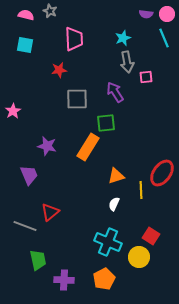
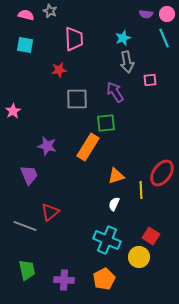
pink square: moved 4 px right, 3 px down
cyan cross: moved 1 px left, 2 px up
green trapezoid: moved 11 px left, 10 px down
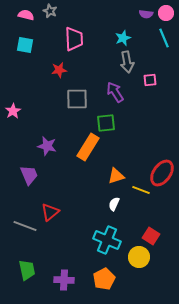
pink circle: moved 1 px left, 1 px up
yellow line: rotated 66 degrees counterclockwise
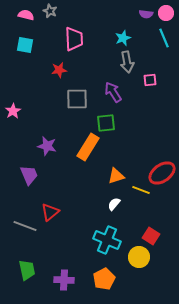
purple arrow: moved 2 px left
red ellipse: rotated 20 degrees clockwise
white semicircle: rotated 16 degrees clockwise
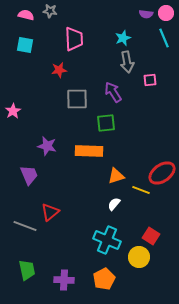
gray star: rotated 16 degrees counterclockwise
orange rectangle: moved 1 px right, 4 px down; rotated 60 degrees clockwise
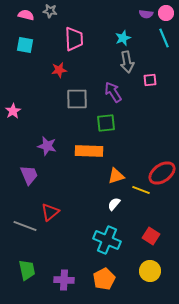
yellow circle: moved 11 px right, 14 px down
